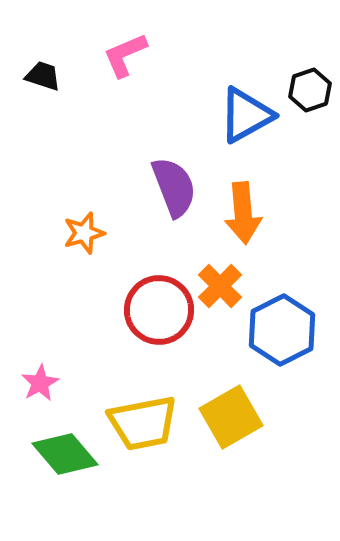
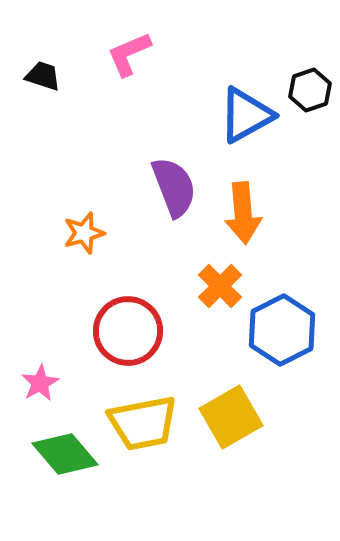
pink L-shape: moved 4 px right, 1 px up
red circle: moved 31 px left, 21 px down
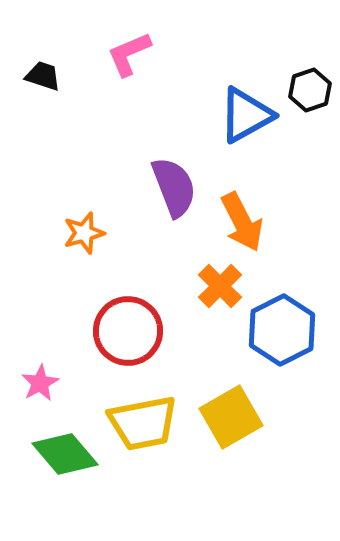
orange arrow: moved 1 px left, 9 px down; rotated 22 degrees counterclockwise
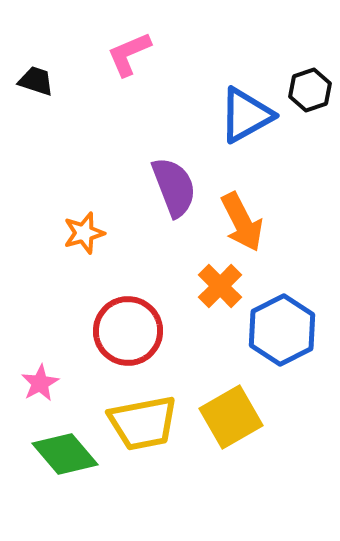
black trapezoid: moved 7 px left, 5 px down
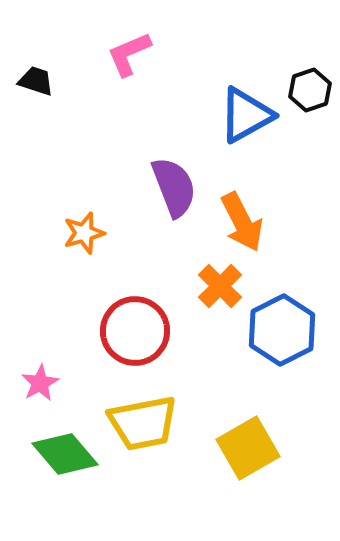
red circle: moved 7 px right
yellow square: moved 17 px right, 31 px down
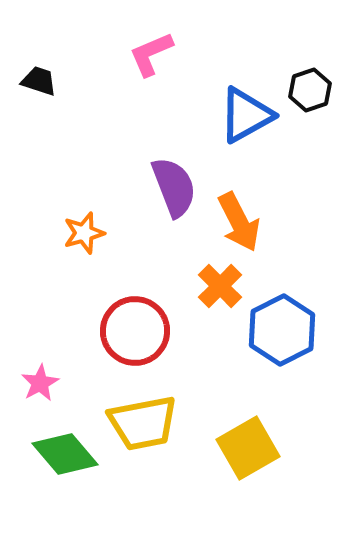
pink L-shape: moved 22 px right
black trapezoid: moved 3 px right
orange arrow: moved 3 px left
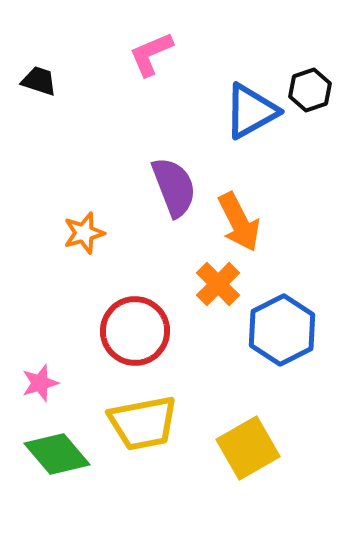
blue triangle: moved 5 px right, 4 px up
orange cross: moved 2 px left, 2 px up
pink star: rotated 12 degrees clockwise
green diamond: moved 8 px left
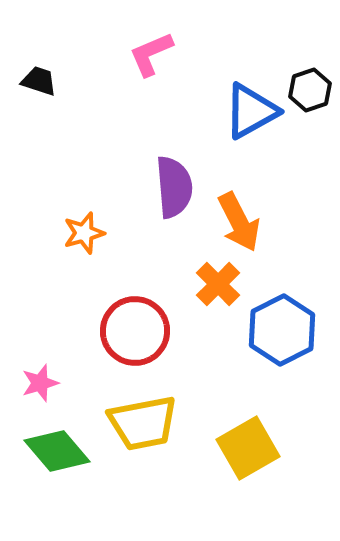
purple semicircle: rotated 16 degrees clockwise
green diamond: moved 3 px up
